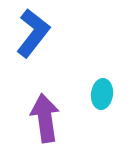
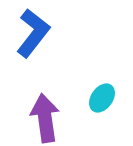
cyan ellipse: moved 4 px down; rotated 28 degrees clockwise
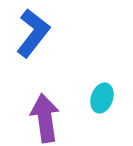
cyan ellipse: rotated 16 degrees counterclockwise
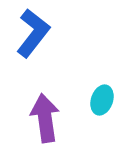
cyan ellipse: moved 2 px down
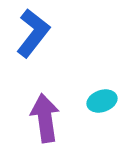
cyan ellipse: moved 1 px down; rotated 52 degrees clockwise
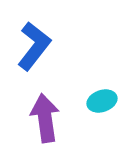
blue L-shape: moved 1 px right, 13 px down
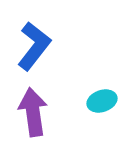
purple arrow: moved 12 px left, 6 px up
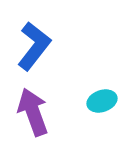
purple arrow: rotated 12 degrees counterclockwise
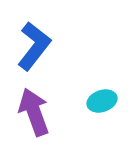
purple arrow: moved 1 px right
